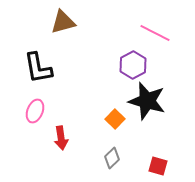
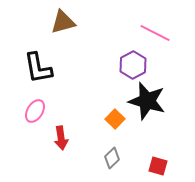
pink ellipse: rotated 10 degrees clockwise
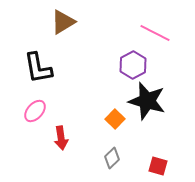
brown triangle: rotated 16 degrees counterclockwise
pink ellipse: rotated 10 degrees clockwise
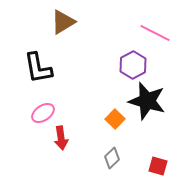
pink ellipse: moved 8 px right, 2 px down; rotated 15 degrees clockwise
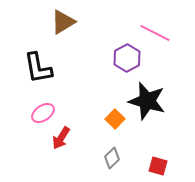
purple hexagon: moved 6 px left, 7 px up
red arrow: rotated 40 degrees clockwise
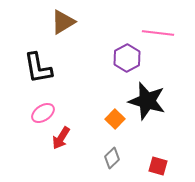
pink line: moved 3 px right; rotated 20 degrees counterclockwise
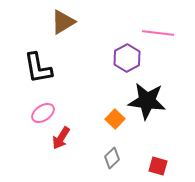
black star: rotated 9 degrees counterclockwise
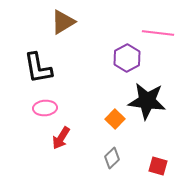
pink ellipse: moved 2 px right, 5 px up; rotated 30 degrees clockwise
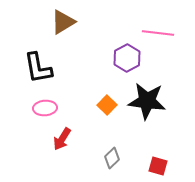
orange square: moved 8 px left, 14 px up
red arrow: moved 1 px right, 1 px down
